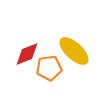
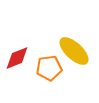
red diamond: moved 10 px left, 4 px down
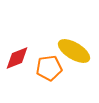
yellow ellipse: rotated 12 degrees counterclockwise
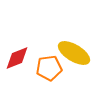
yellow ellipse: moved 2 px down
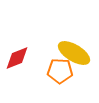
orange pentagon: moved 11 px right, 3 px down; rotated 10 degrees clockwise
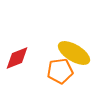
orange pentagon: rotated 10 degrees counterclockwise
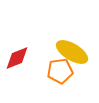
yellow ellipse: moved 2 px left, 1 px up
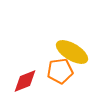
red diamond: moved 8 px right, 23 px down
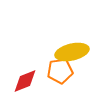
yellow ellipse: rotated 44 degrees counterclockwise
